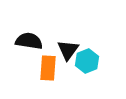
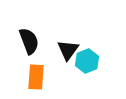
black semicircle: rotated 60 degrees clockwise
orange rectangle: moved 12 px left, 9 px down
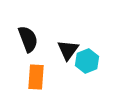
black semicircle: moved 1 px left, 2 px up
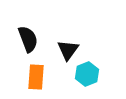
cyan hexagon: moved 13 px down
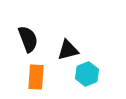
black triangle: rotated 40 degrees clockwise
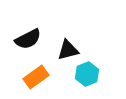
black semicircle: rotated 84 degrees clockwise
orange rectangle: rotated 50 degrees clockwise
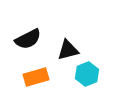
orange rectangle: rotated 20 degrees clockwise
